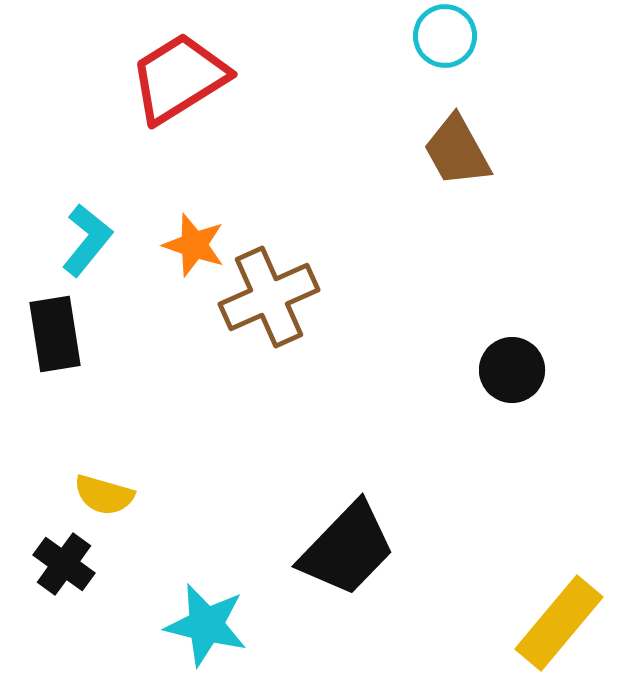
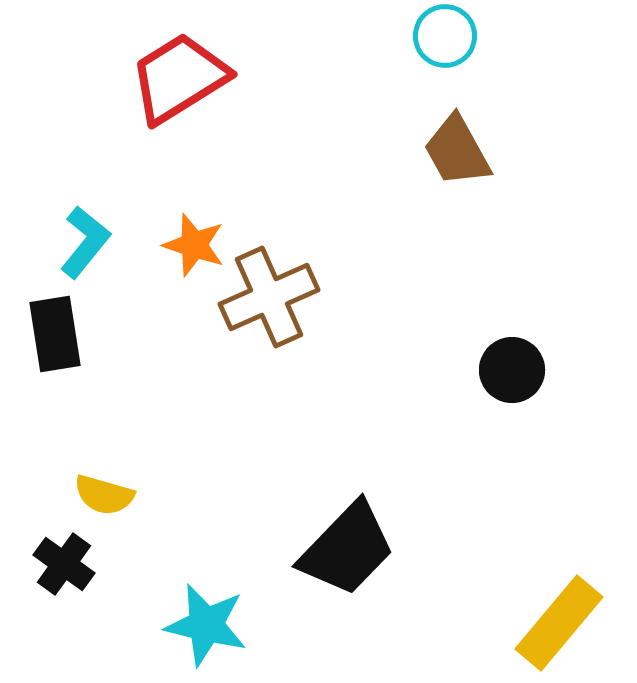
cyan L-shape: moved 2 px left, 2 px down
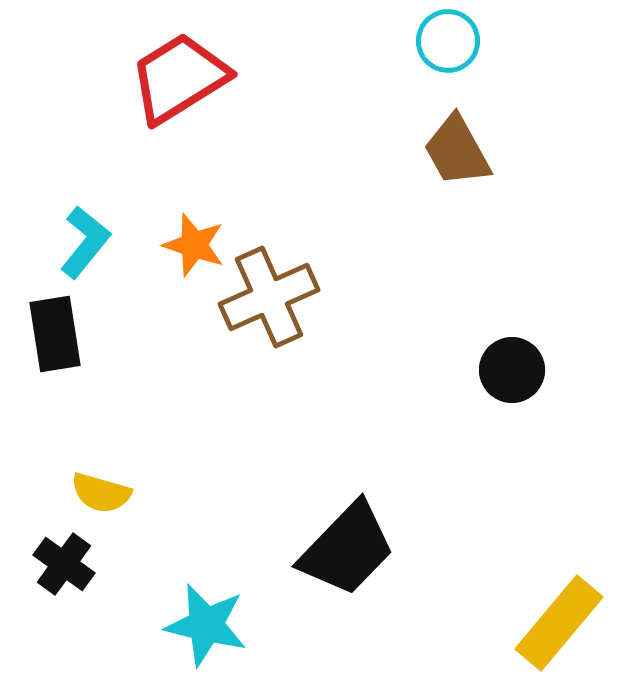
cyan circle: moved 3 px right, 5 px down
yellow semicircle: moved 3 px left, 2 px up
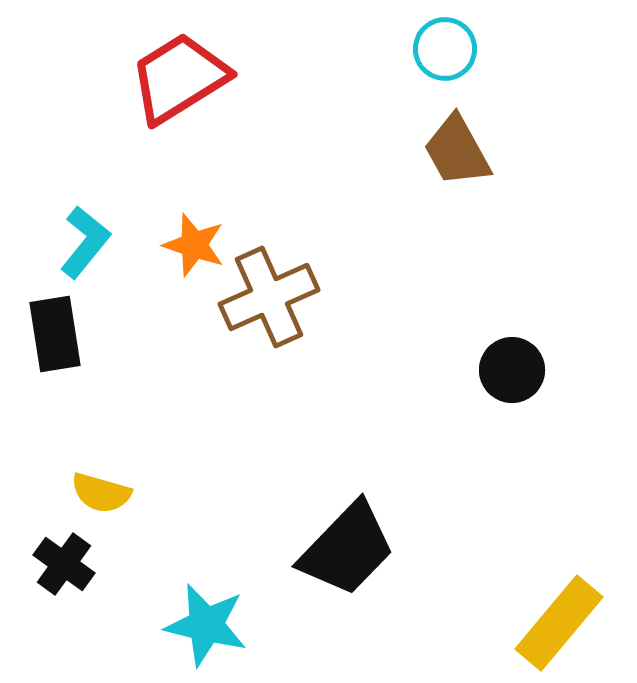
cyan circle: moved 3 px left, 8 px down
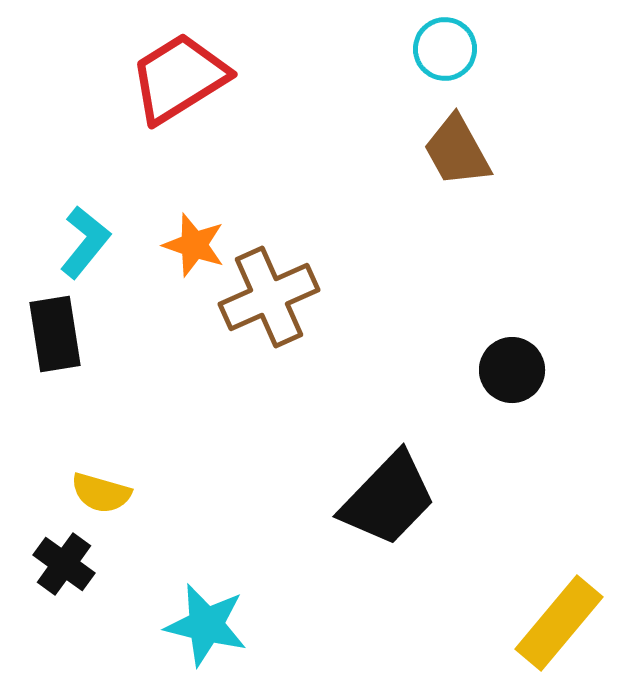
black trapezoid: moved 41 px right, 50 px up
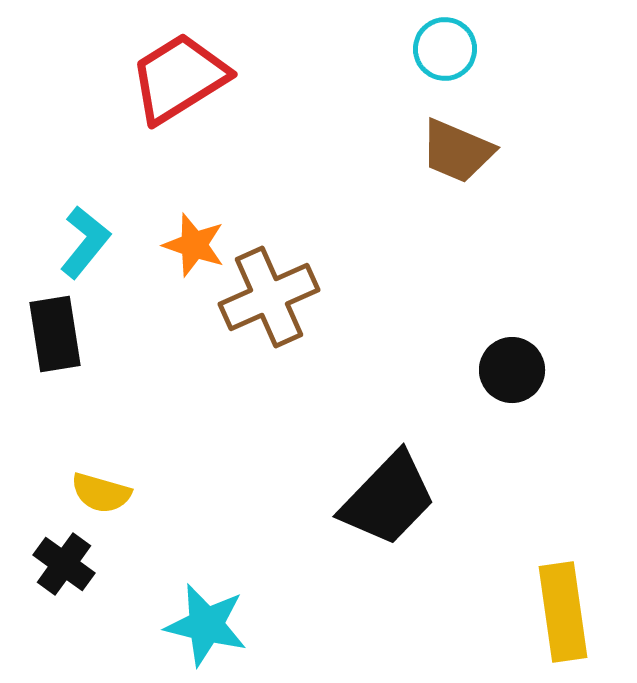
brown trapezoid: rotated 38 degrees counterclockwise
yellow rectangle: moved 4 px right, 11 px up; rotated 48 degrees counterclockwise
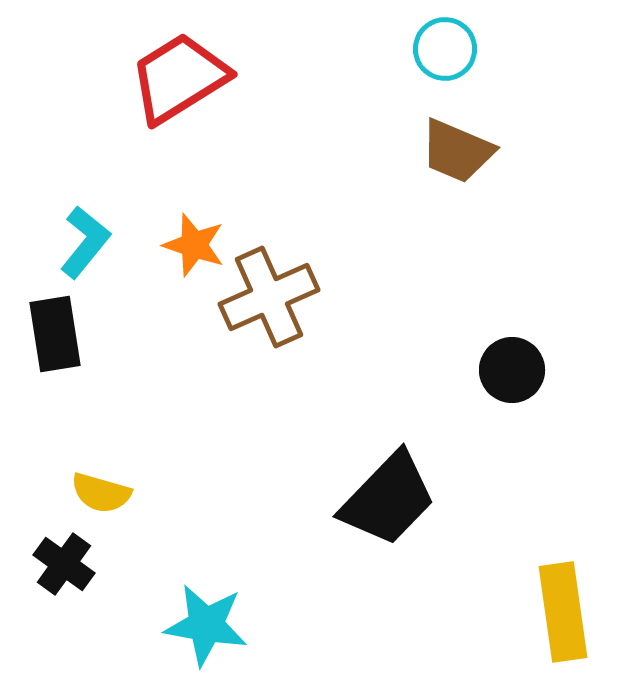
cyan star: rotated 4 degrees counterclockwise
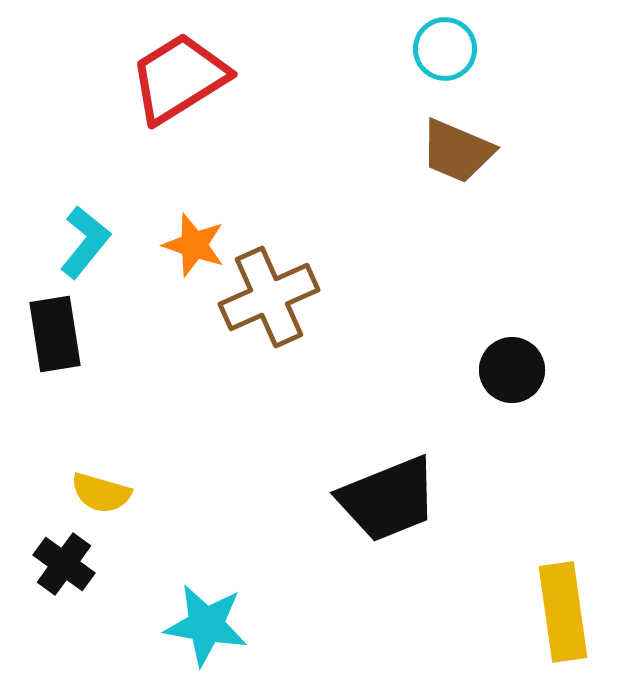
black trapezoid: rotated 24 degrees clockwise
